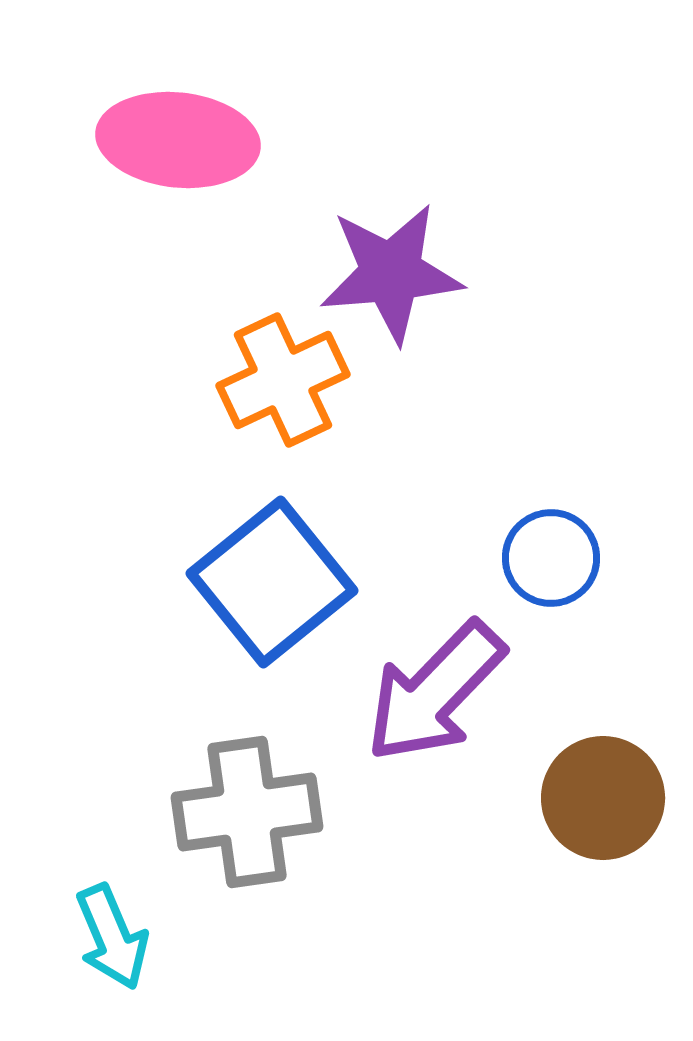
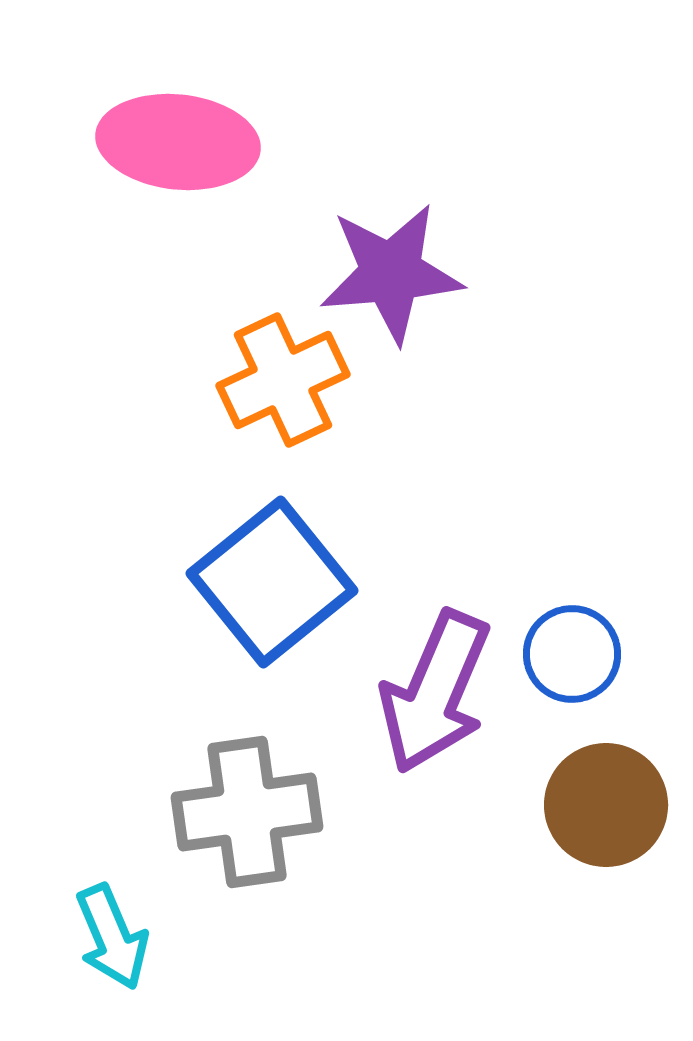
pink ellipse: moved 2 px down
blue circle: moved 21 px right, 96 px down
purple arrow: rotated 21 degrees counterclockwise
brown circle: moved 3 px right, 7 px down
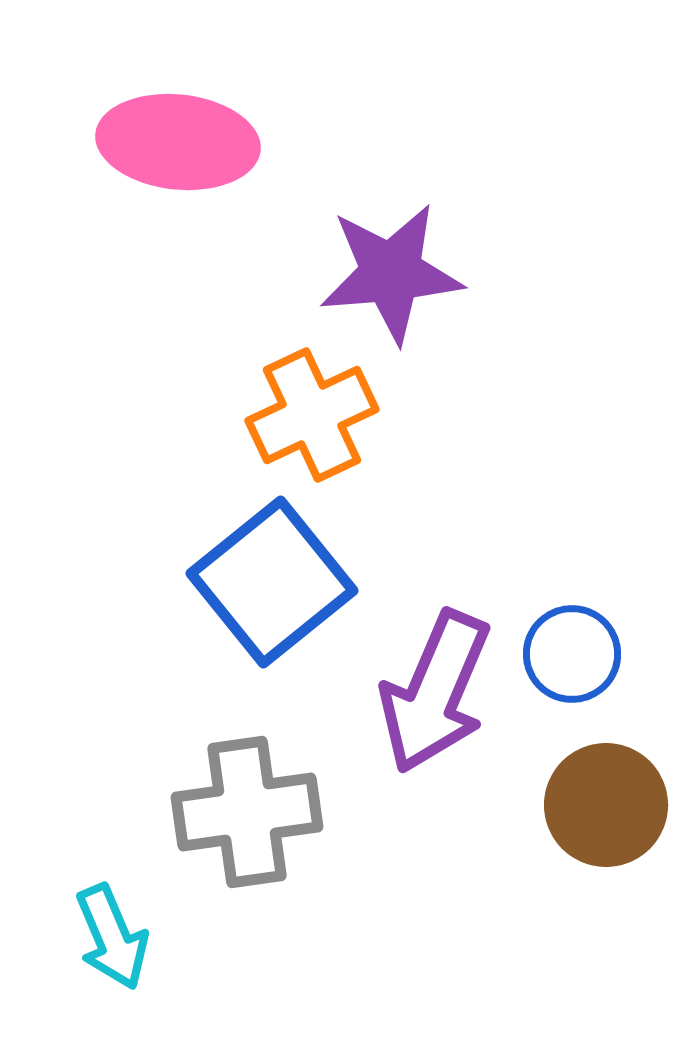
orange cross: moved 29 px right, 35 px down
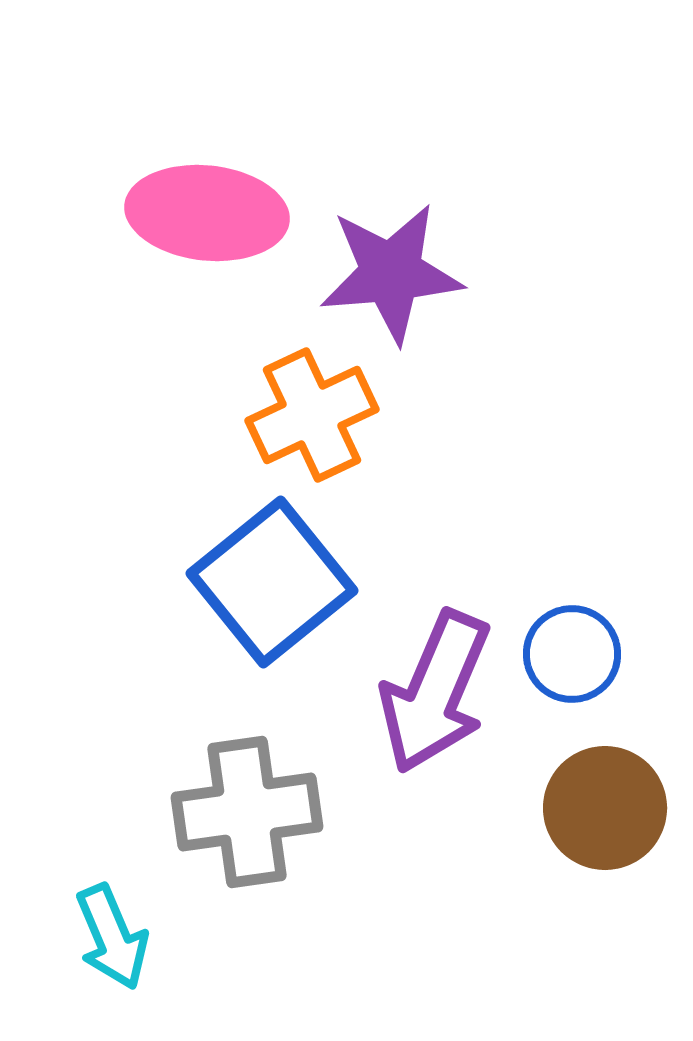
pink ellipse: moved 29 px right, 71 px down
brown circle: moved 1 px left, 3 px down
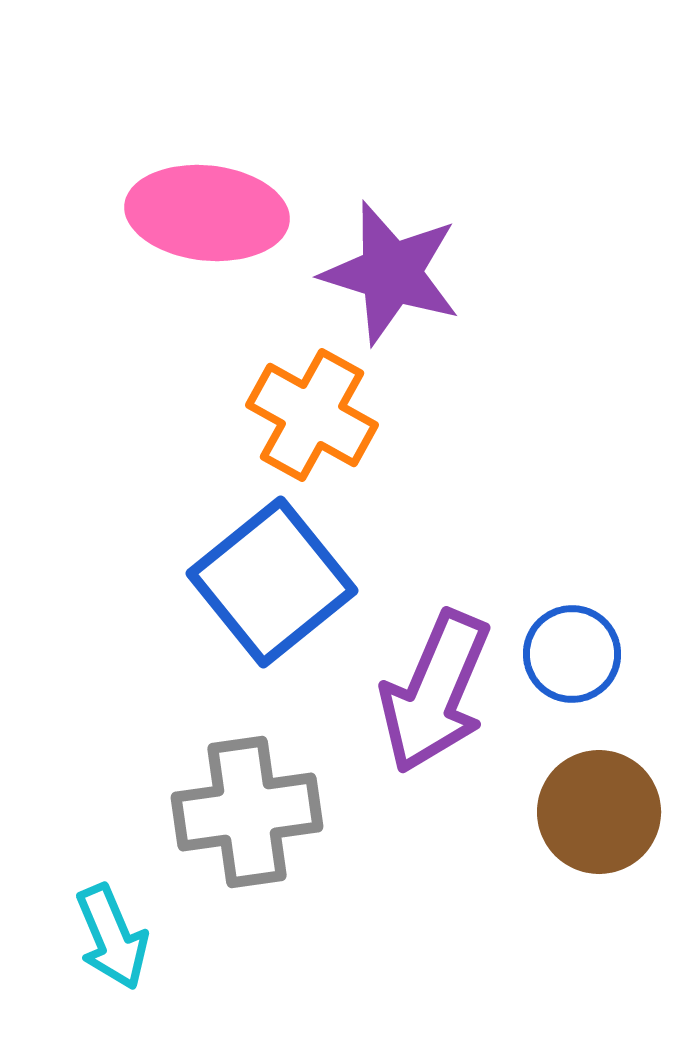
purple star: rotated 22 degrees clockwise
orange cross: rotated 36 degrees counterclockwise
brown circle: moved 6 px left, 4 px down
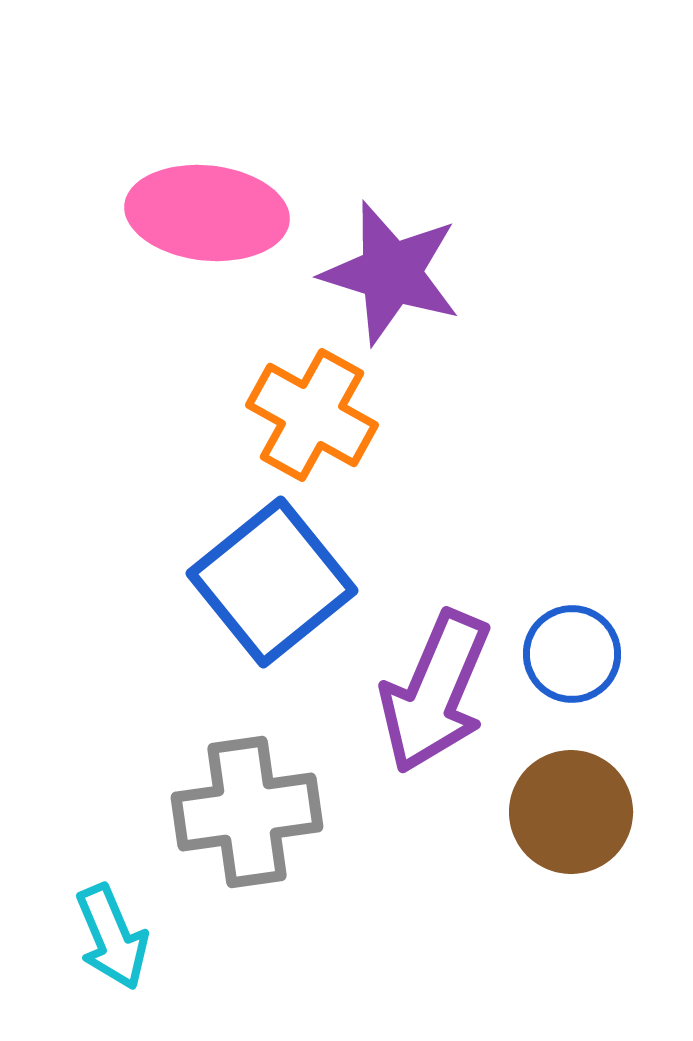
brown circle: moved 28 px left
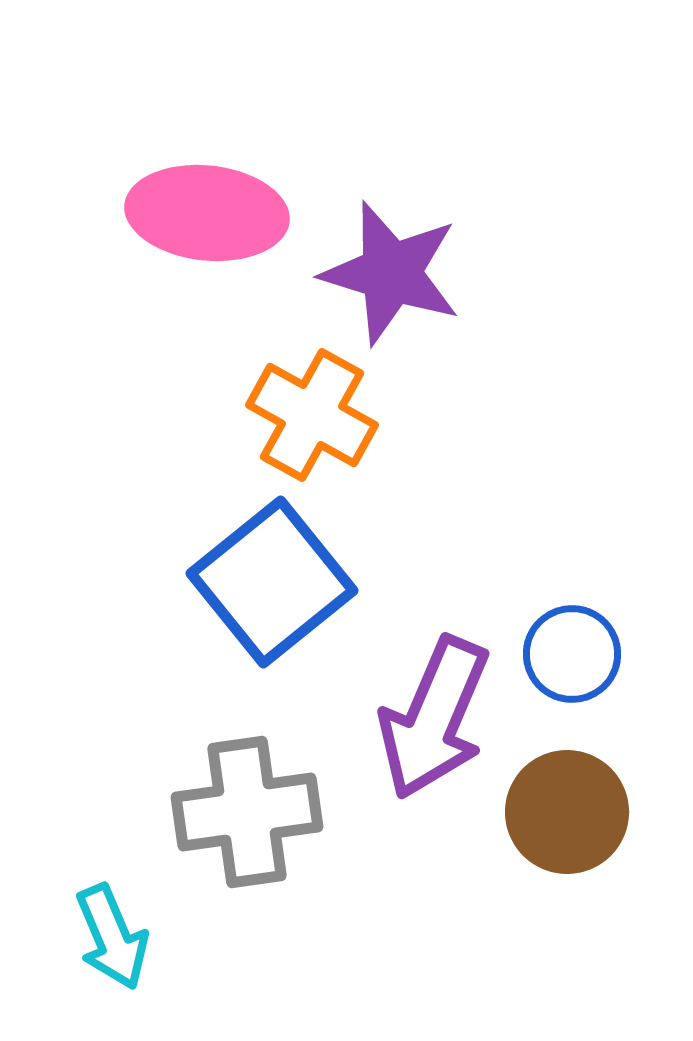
purple arrow: moved 1 px left, 26 px down
brown circle: moved 4 px left
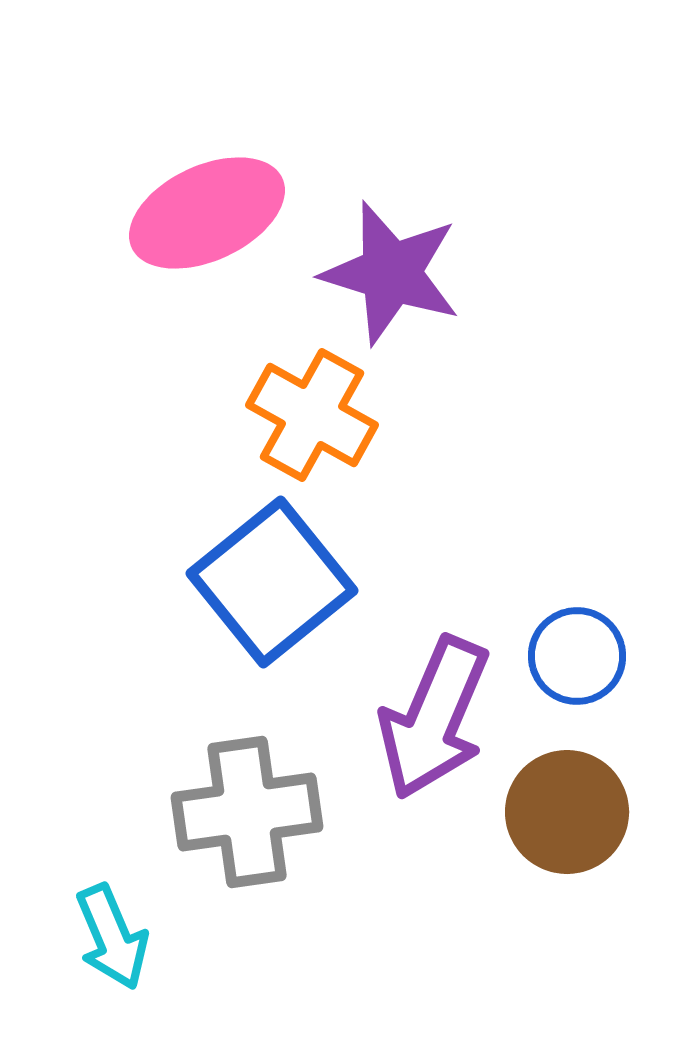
pink ellipse: rotated 31 degrees counterclockwise
blue circle: moved 5 px right, 2 px down
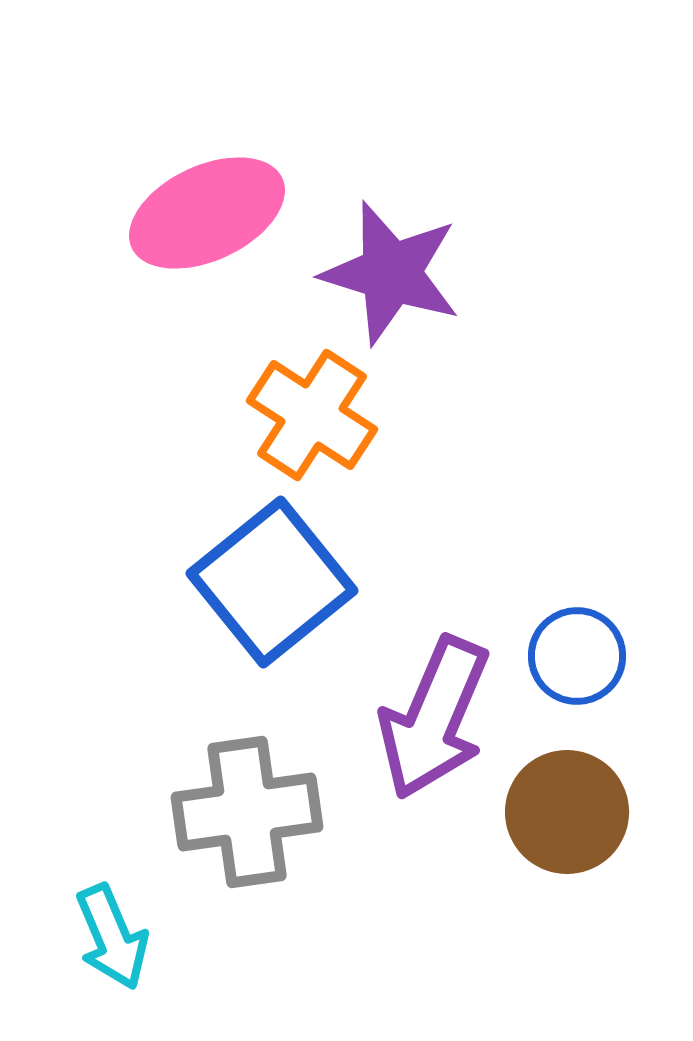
orange cross: rotated 4 degrees clockwise
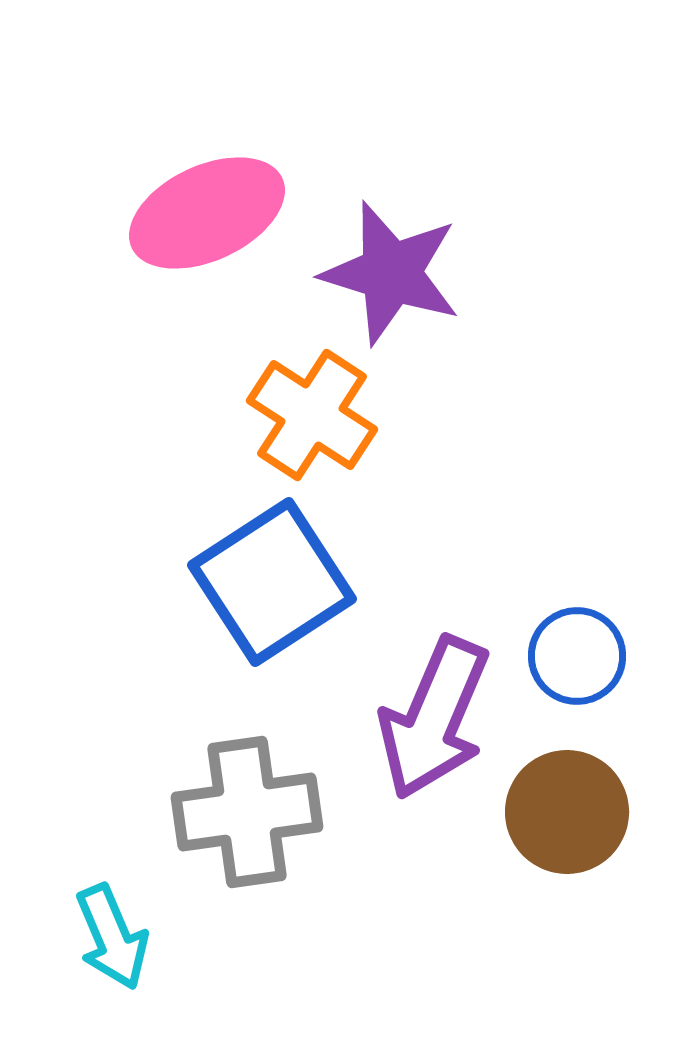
blue square: rotated 6 degrees clockwise
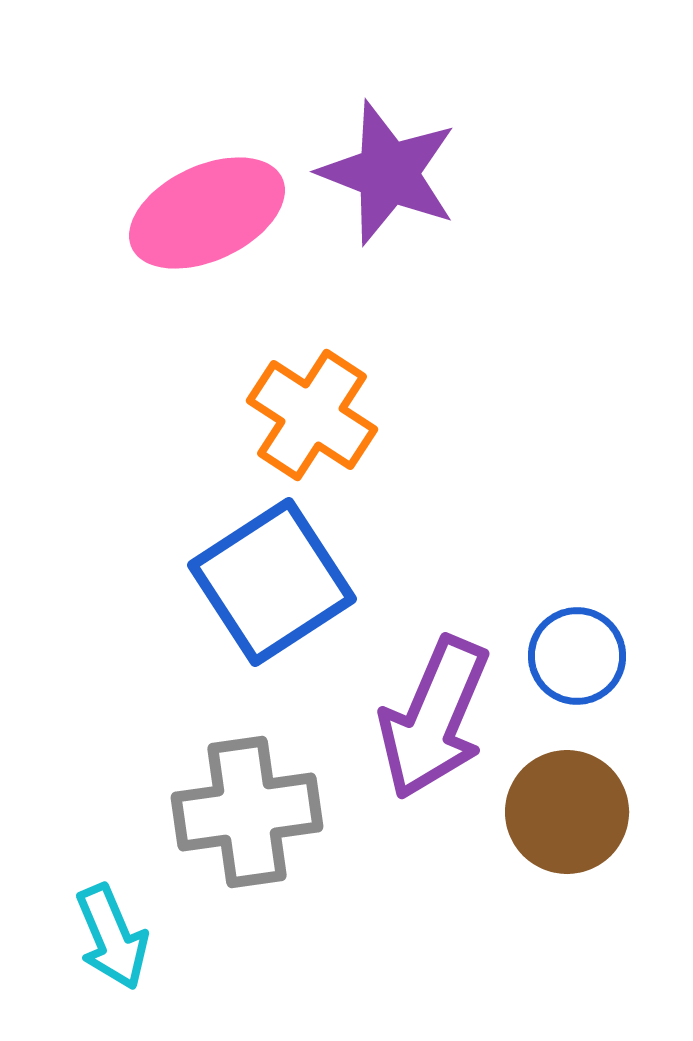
purple star: moved 3 px left, 100 px up; rotated 4 degrees clockwise
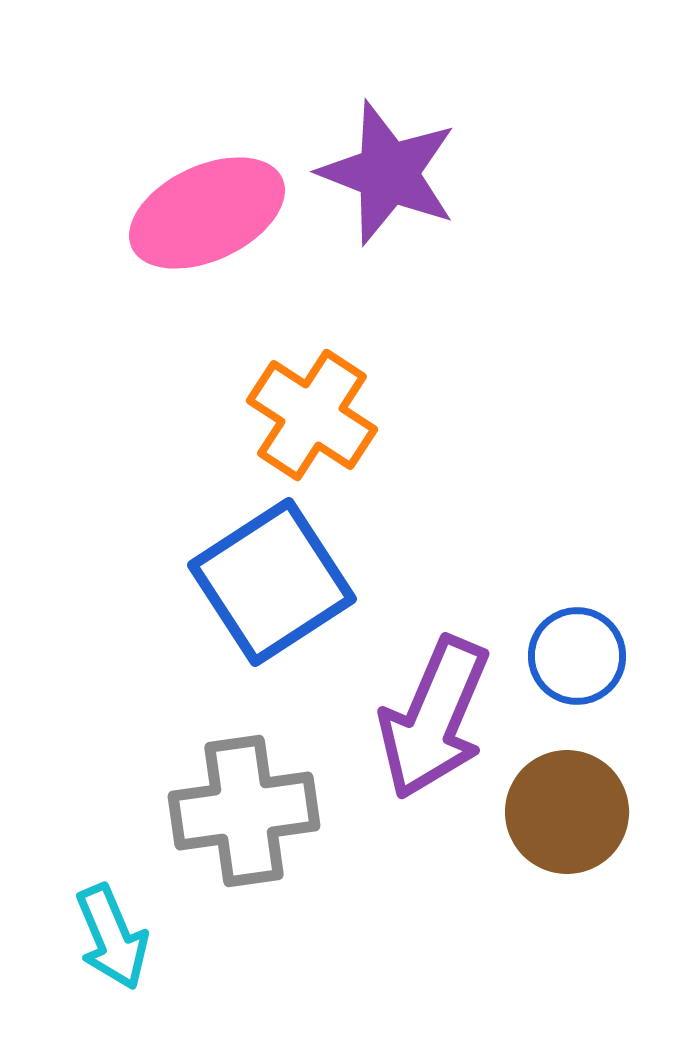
gray cross: moved 3 px left, 1 px up
